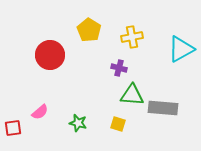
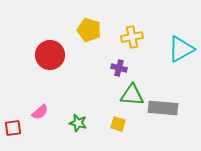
yellow pentagon: rotated 15 degrees counterclockwise
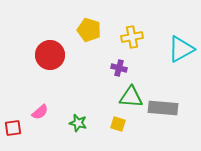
green triangle: moved 1 px left, 2 px down
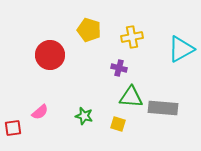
green star: moved 6 px right, 7 px up
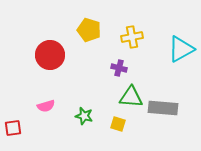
pink semicircle: moved 6 px right, 6 px up; rotated 24 degrees clockwise
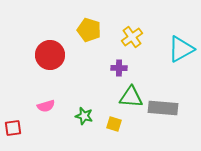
yellow cross: rotated 25 degrees counterclockwise
purple cross: rotated 14 degrees counterclockwise
yellow square: moved 4 px left
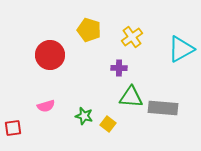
yellow square: moved 6 px left; rotated 21 degrees clockwise
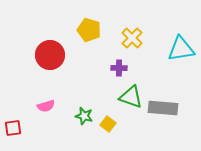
yellow cross: moved 1 px down; rotated 10 degrees counterclockwise
cyan triangle: rotated 20 degrees clockwise
green triangle: rotated 15 degrees clockwise
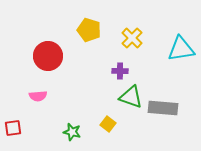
red circle: moved 2 px left, 1 px down
purple cross: moved 1 px right, 3 px down
pink semicircle: moved 8 px left, 10 px up; rotated 12 degrees clockwise
green star: moved 12 px left, 16 px down
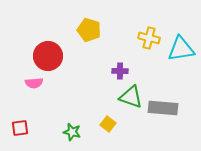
yellow cross: moved 17 px right; rotated 30 degrees counterclockwise
pink semicircle: moved 4 px left, 13 px up
red square: moved 7 px right
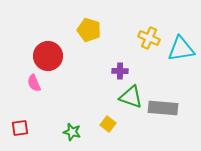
yellow cross: rotated 10 degrees clockwise
pink semicircle: rotated 72 degrees clockwise
